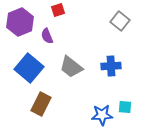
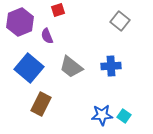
cyan square: moved 1 px left, 9 px down; rotated 32 degrees clockwise
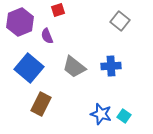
gray trapezoid: moved 3 px right
blue star: moved 1 px left, 1 px up; rotated 20 degrees clockwise
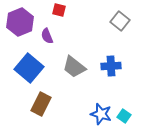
red square: moved 1 px right; rotated 32 degrees clockwise
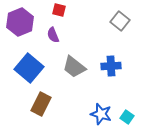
purple semicircle: moved 6 px right, 1 px up
cyan square: moved 3 px right, 1 px down
